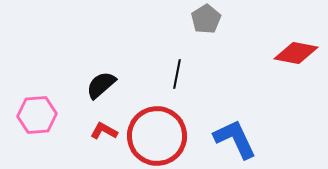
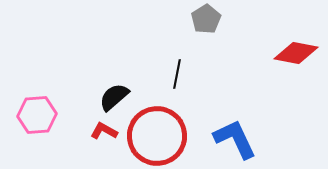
black semicircle: moved 13 px right, 12 px down
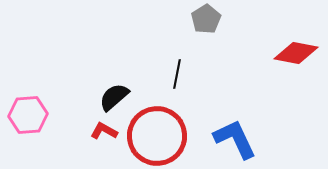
pink hexagon: moved 9 px left
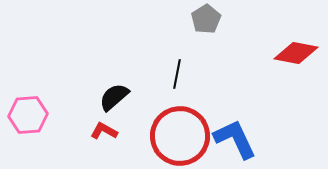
red circle: moved 23 px right
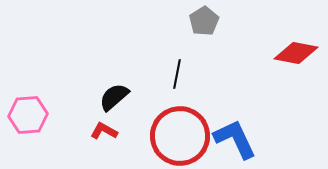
gray pentagon: moved 2 px left, 2 px down
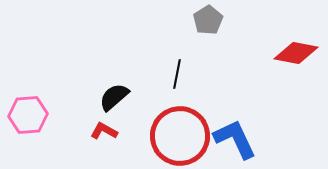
gray pentagon: moved 4 px right, 1 px up
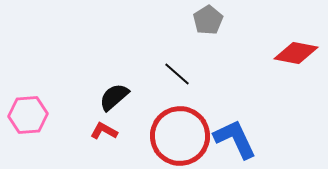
black line: rotated 60 degrees counterclockwise
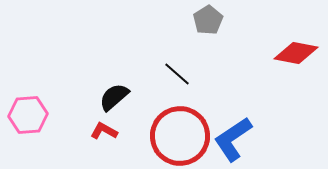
blue L-shape: moved 2 px left; rotated 99 degrees counterclockwise
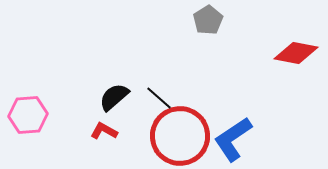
black line: moved 18 px left, 24 px down
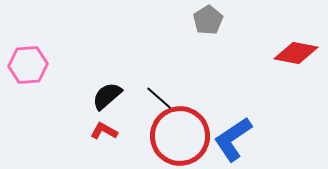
black semicircle: moved 7 px left, 1 px up
pink hexagon: moved 50 px up
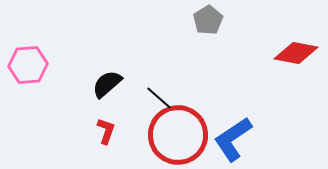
black semicircle: moved 12 px up
red L-shape: moved 2 px right; rotated 80 degrees clockwise
red circle: moved 2 px left, 1 px up
